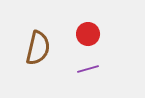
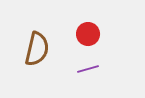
brown semicircle: moved 1 px left, 1 px down
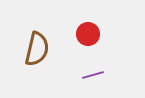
purple line: moved 5 px right, 6 px down
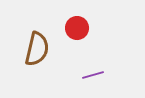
red circle: moved 11 px left, 6 px up
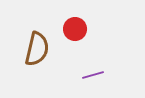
red circle: moved 2 px left, 1 px down
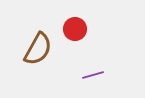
brown semicircle: moved 1 px right; rotated 16 degrees clockwise
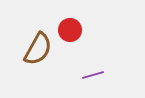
red circle: moved 5 px left, 1 px down
